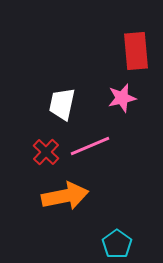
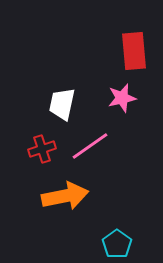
red rectangle: moved 2 px left
pink line: rotated 12 degrees counterclockwise
red cross: moved 4 px left, 3 px up; rotated 28 degrees clockwise
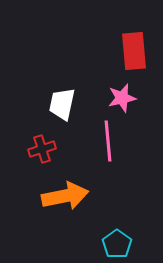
pink line: moved 18 px right, 5 px up; rotated 60 degrees counterclockwise
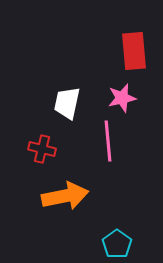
white trapezoid: moved 5 px right, 1 px up
red cross: rotated 32 degrees clockwise
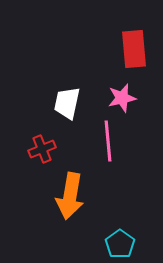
red rectangle: moved 2 px up
red cross: rotated 36 degrees counterclockwise
orange arrow: moved 5 px right; rotated 111 degrees clockwise
cyan pentagon: moved 3 px right
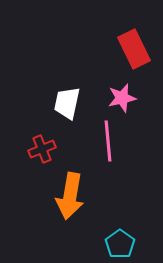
red rectangle: rotated 21 degrees counterclockwise
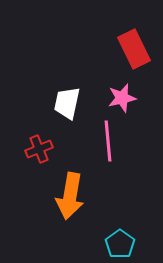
red cross: moved 3 px left
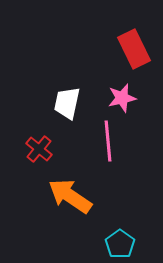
red cross: rotated 28 degrees counterclockwise
orange arrow: rotated 114 degrees clockwise
